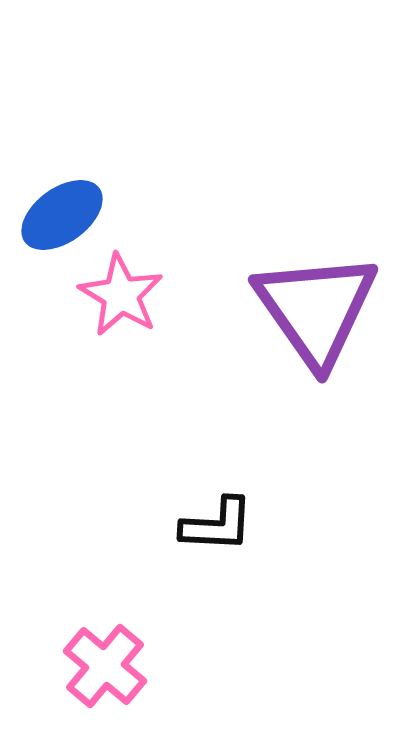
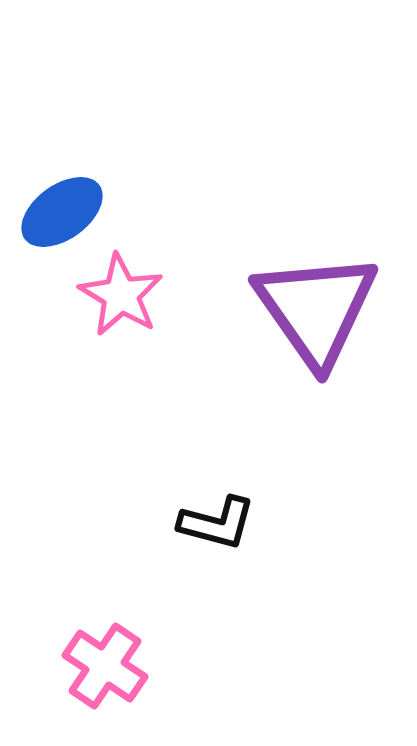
blue ellipse: moved 3 px up
black L-shape: moved 2 px up; rotated 12 degrees clockwise
pink cross: rotated 6 degrees counterclockwise
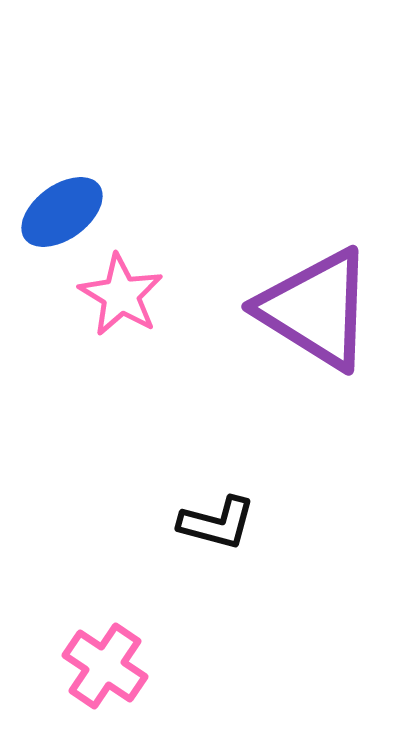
purple triangle: rotated 23 degrees counterclockwise
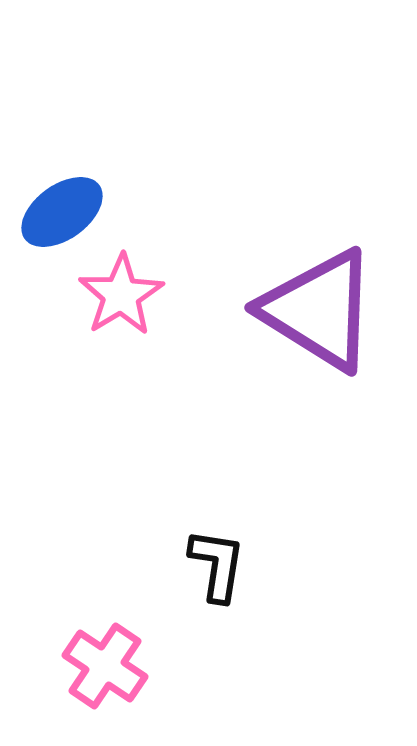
pink star: rotated 10 degrees clockwise
purple triangle: moved 3 px right, 1 px down
black L-shape: moved 42 px down; rotated 96 degrees counterclockwise
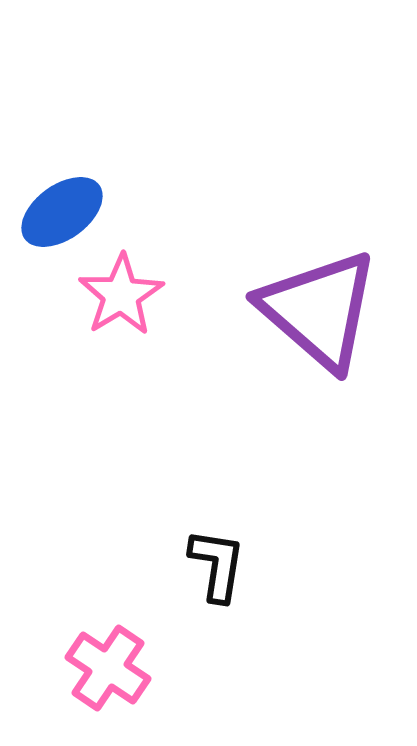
purple triangle: rotated 9 degrees clockwise
pink cross: moved 3 px right, 2 px down
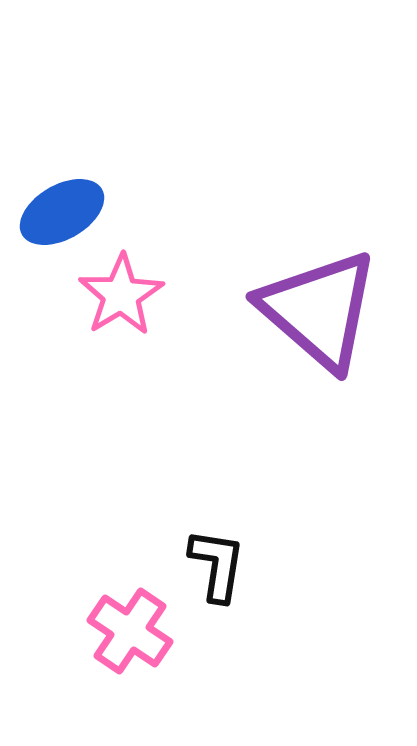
blue ellipse: rotated 6 degrees clockwise
pink cross: moved 22 px right, 37 px up
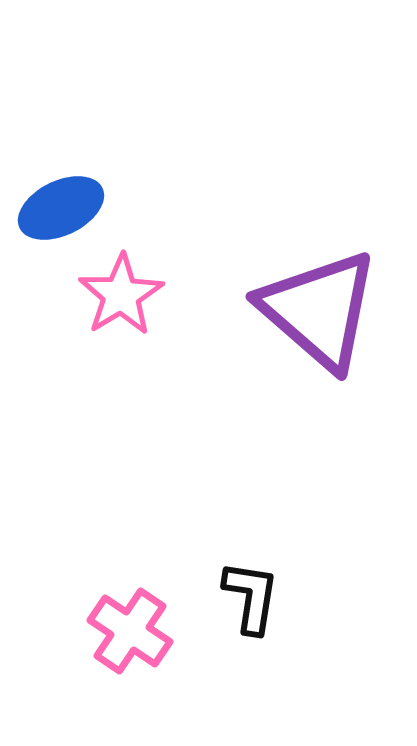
blue ellipse: moved 1 px left, 4 px up; rotated 4 degrees clockwise
black L-shape: moved 34 px right, 32 px down
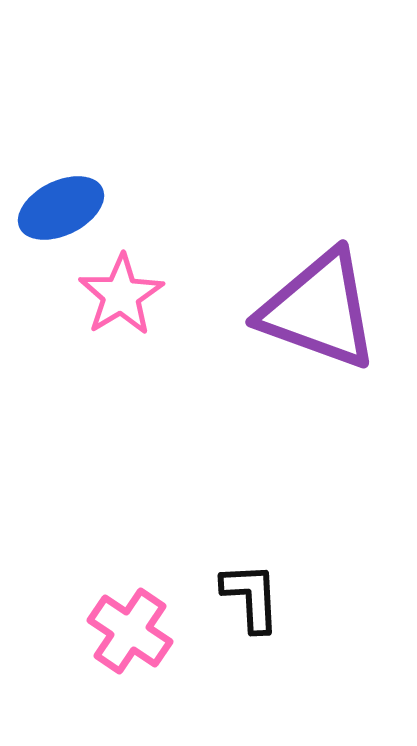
purple triangle: rotated 21 degrees counterclockwise
black L-shape: rotated 12 degrees counterclockwise
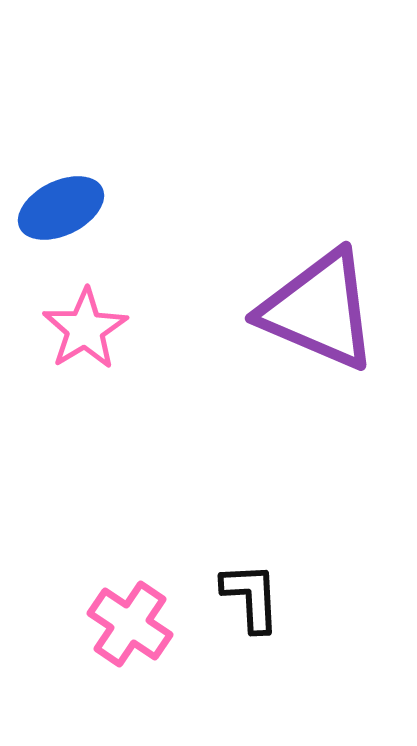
pink star: moved 36 px left, 34 px down
purple triangle: rotated 3 degrees clockwise
pink cross: moved 7 px up
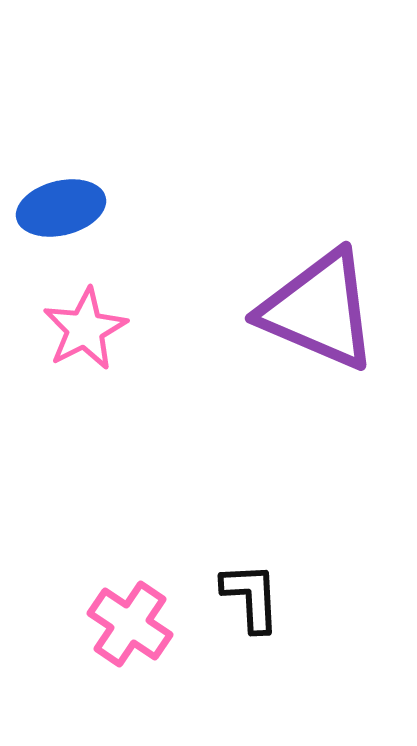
blue ellipse: rotated 12 degrees clockwise
pink star: rotated 4 degrees clockwise
